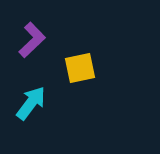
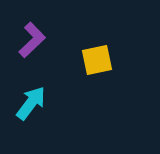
yellow square: moved 17 px right, 8 px up
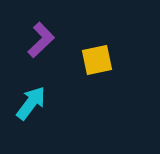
purple L-shape: moved 9 px right
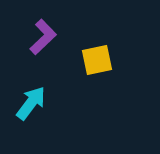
purple L-shape: moved 2 px right, 3 px up
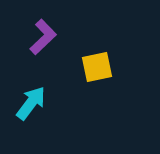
yellow square: moved 7 px down
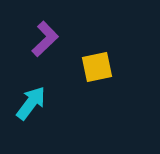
purple L-shape: moved 2 px right, 2 px down
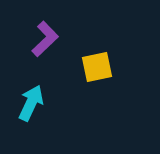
cyan arrow: rotated 12 degrees counterclockwise
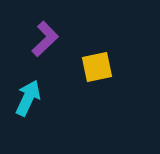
cyan arrow: moved 3 px left, 5 px up
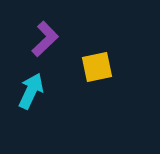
cyan arrow: moved 3 px right, 7 px up
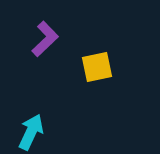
cyan arrow: moved 41 px down
